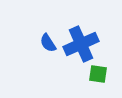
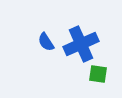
blue semicircle: moved 2 px left, 1 px up
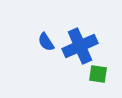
blue cross: moved 1 px left, 2 px down
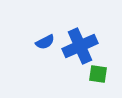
blue semicircle: moved 1 px left; rotated 84 degrees counterclockwise
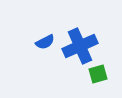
green square: rotated 24 degrees counterclockwise
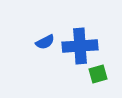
blue cross: rotated 20 degrees clockwise
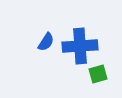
blue semicircle: moved 1 px right; rotated 30 degrees counterclockwise
